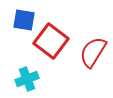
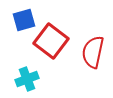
blue square: rotated 25 degrees counterclockwise
red semicircle: rotated 20 degrees counterclockwise
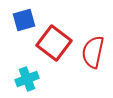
red square: moved 3 px right, 2 px down
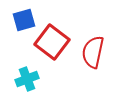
red square: moved 2 px left, 1 px up
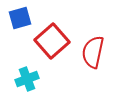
blue square: moved 4 px left, 2 px up
red square: moved 1 px up; rotated 12 degrees clockwise
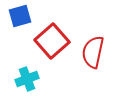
blue square: moved 2 px up
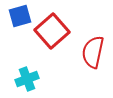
red square: moved 10 px up
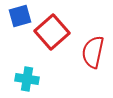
red square: moved 1 px down
cyan cross: rotated 30 degrees clockwise
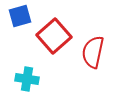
red square: moved 2 px right, 4 px down
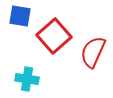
blue square: rotated 25 degrees clockwise
red semicircle: rotated 12 degrees clockwise
